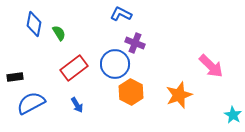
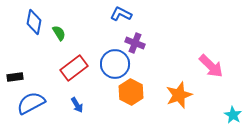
blue diamond: moved 2 px up
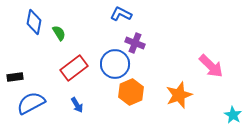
orange hexagon: rotated 10 degrees clockwise
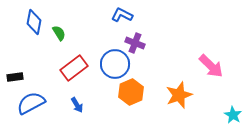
blue L-shape: moved 1 px right, 1 px down
